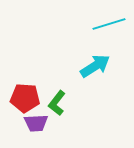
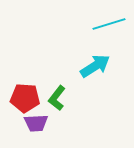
green L-shape: moved 5 px up
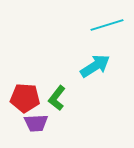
cyan line: moved 2 px left, 1 px down
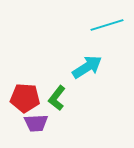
cyan arrow: moved 8 px left, 1 px down
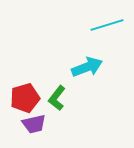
cyan arrow: rotated 12 degrees clockwise
red pentagon: rotated 20 degrees counterclockwise
purple trapezoid: moved 2 px left, 1 px down; rotated 10 degrees counterclockwise
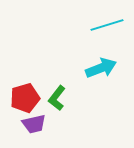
cyan arrow: moved 14 px right, 1 px down
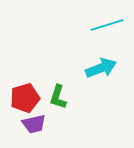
green L-shape: moved 1 px right, 1 px up; rotated 20 degrees counterclockwise
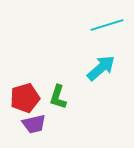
cyan arrow: rotated 20 degrees counterclockwise
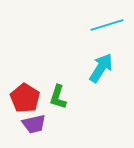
cyan arrow: rotated 16 degrees counterclockwise
red pentagon: rotated 24 degrees counterclockwise
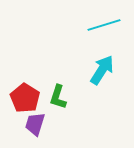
cyan line: moved 3 px left
cyan arrow: moved 1 px right, 2 px down
purple trapezoid: moved 1 px right; rotated 120 degrees clockwise
